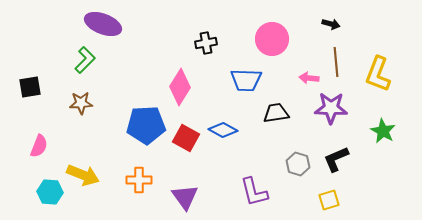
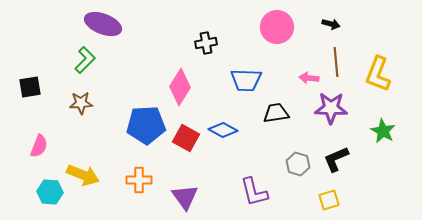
pink circle: moved 5 px right, 12 px up
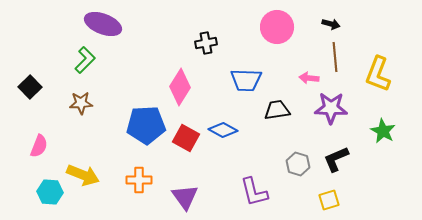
brown line: moved 1 px left, 5 px up
black square: rotated 35 degrees counterclockwise
black trapezoid: moved 1 px right, 3 px up
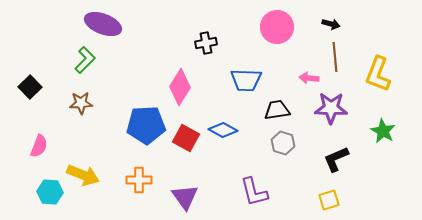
gray hexagon: moved 15 px left, 21 px up
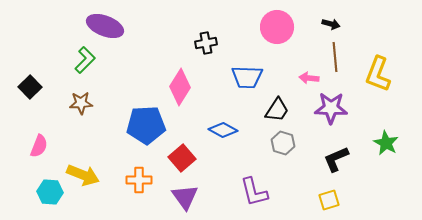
purple ellipse: moved 2 px right, 2 px down
blue trapezoid: moved 1 px right, 3 px up
black trapezoid: rotated 132 degrees clockwise
green star: moved 3 px right, 12 px down
red square: moved 4 px left, 20 px down; rotated 20 degrees clockwise
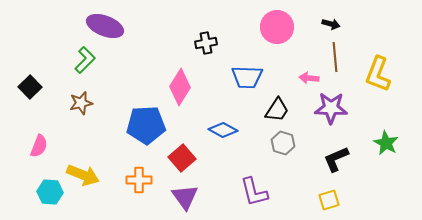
brown star: rotated 10 degrees counterclockwise
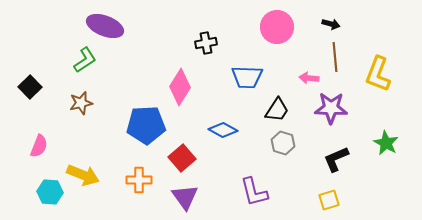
green L-shape: rotated 12 degrees clockwise
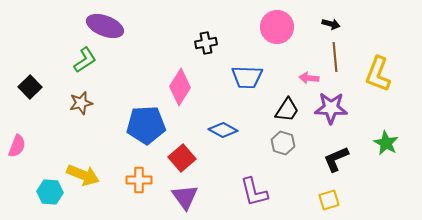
black trapezoid: moved 10 px right
pink semicircle: moved 22 px left
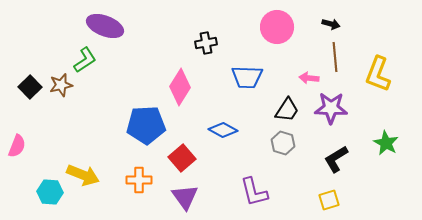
brown star: moved 20 px left, 18 px up
black L-shape: rotated 8 degrees counterclockwise
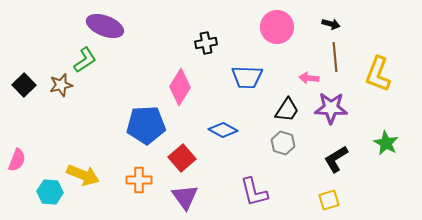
black square: moved 6 px left, 2 px up
pink semicircle: moved 14 px down
